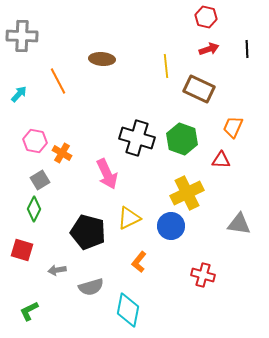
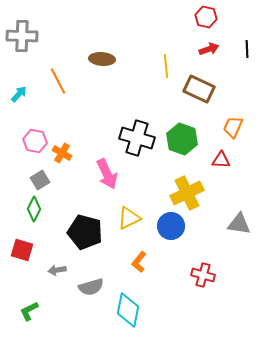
black pentagon: moved 3 px left
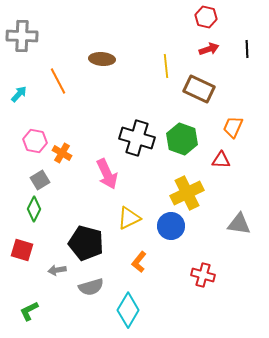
black pentagon: moved 1 px right, 11 px down
cyan diamond: rotated 20 degrees clockwise
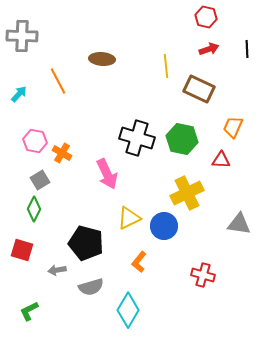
green hexagon: rotated 8 degrees counterclockwise
blue circle: moved 7 px left
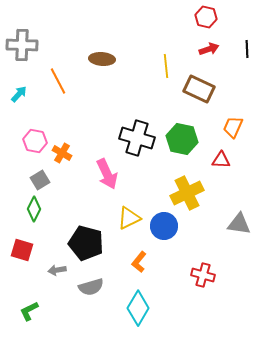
gray cross: moved 9 px down
cyan diamond: moved 10 px right, 2 px up
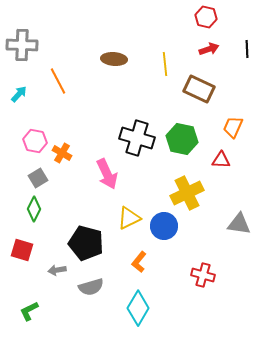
brown ellipse: moved 12 px right
yellow line: moved 1 px left, 2 px up
gray square: moved 2 px left, 2 px up
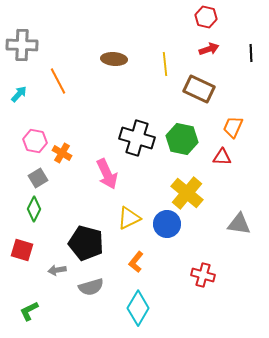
black line: moved 4 px right, 4 px down
red triangle: moved 1 px right, 3 px up
yellow cross: rotated 24 degrees counterclockwise
blue circle: moved 3 px right, 2 px up
orange L-shape: moved 3 px left
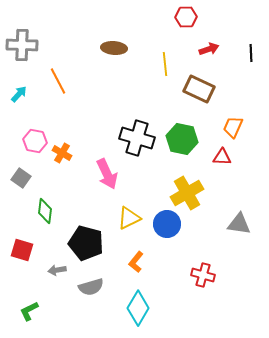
red hexagon: moved 20 px left; rotated 15 degrees counterclockwise
brown ellipse: moved 11 px up
gray square: moved 17 px left; rotated 24 degrees counterclockwise
yellow cross: rotated 20 degrees clockwise
green diamond: moved 11 px right, 2 px down; rotated 20 degrees counterclockwise
